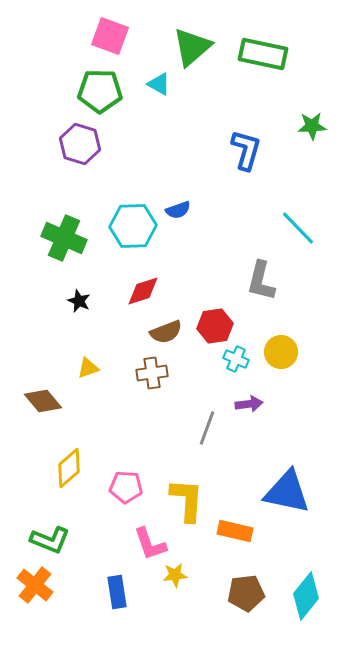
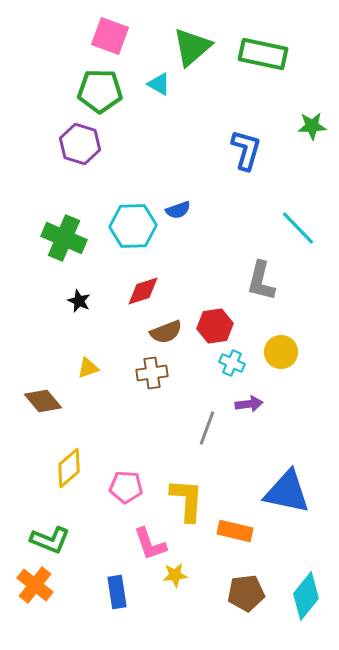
cyan cross: moved 4 px left, 4 px down
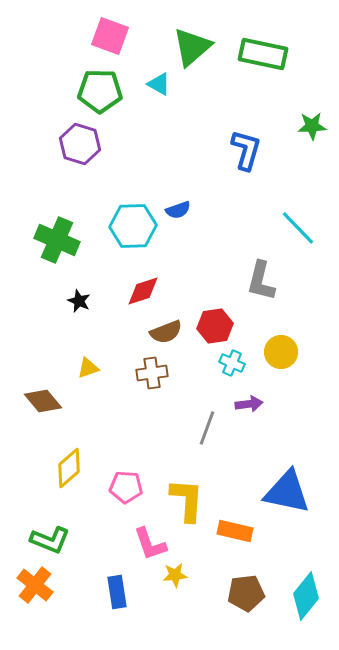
green cross: moved 7 px left, 2 px down
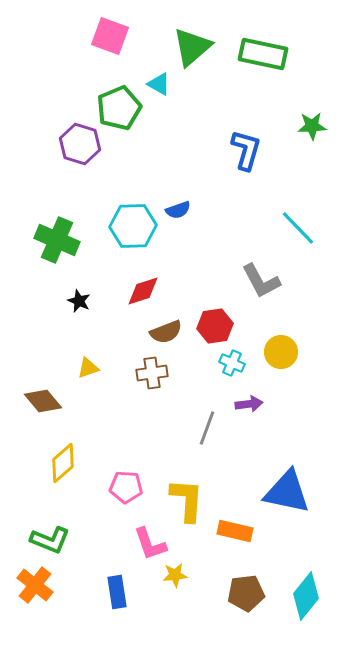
green pentagon: moved 19 px right, 17 px down; rotated 24 degrees counterclockwise
gray L-shape: rotated 42 degrees counterclockwise
yellow diamond: moved 6 px left, 5 px up
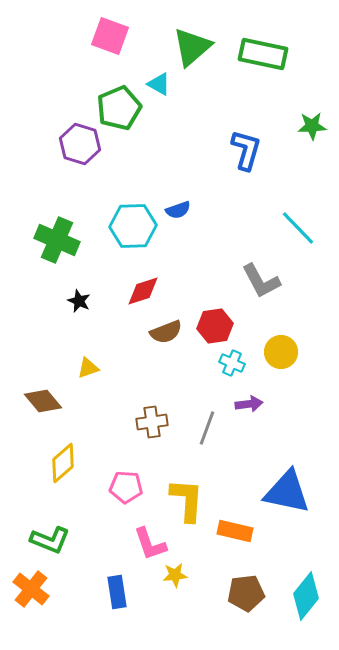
brown cross: moved 49 px down
orange cross: moved 4 px left, 4 px down
